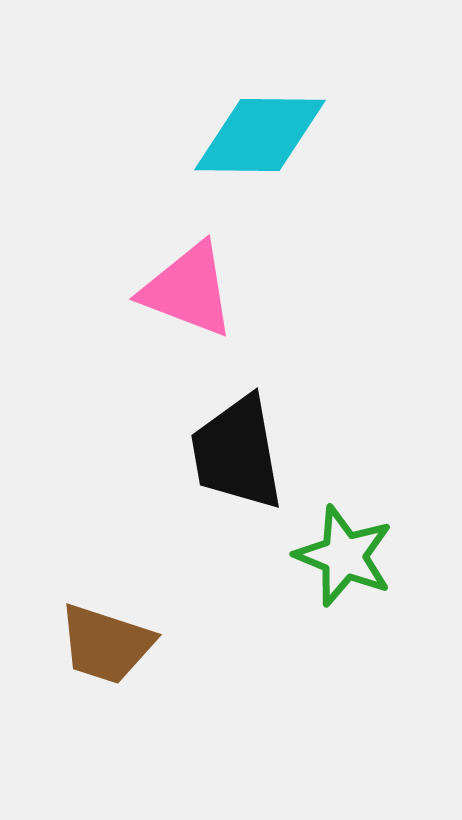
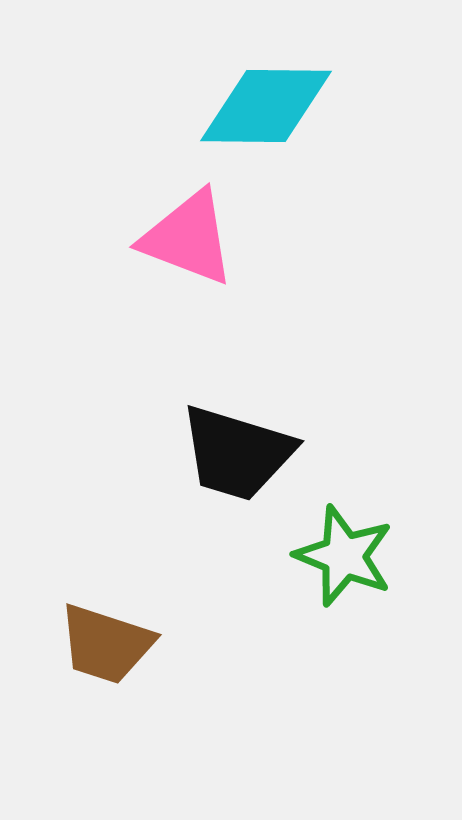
cyan diamond: moved 6 px right, 29 px up
pink triangle: moved 52 px up
black trapezoid: rotated 63 degrees counterclockwise
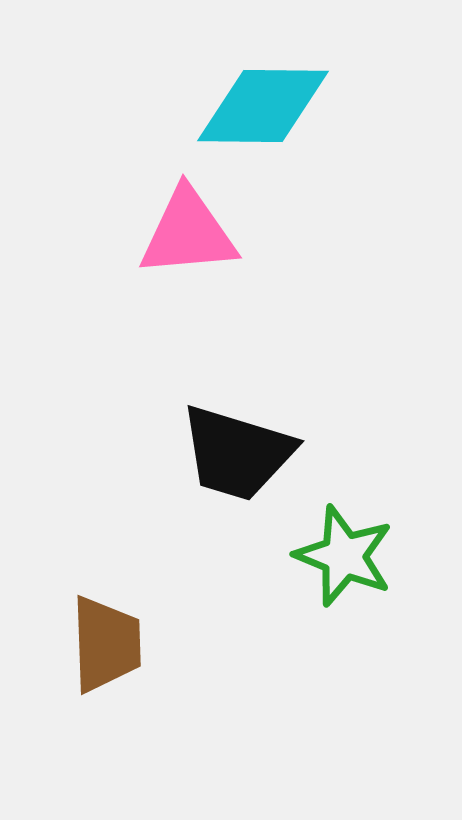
cyan diamond: moved 3 px left
pink triangle: moved 5 px up; rotated 26 degrees counterclockwise
brown trapezoid: rotated 110 degrees counterclockwise
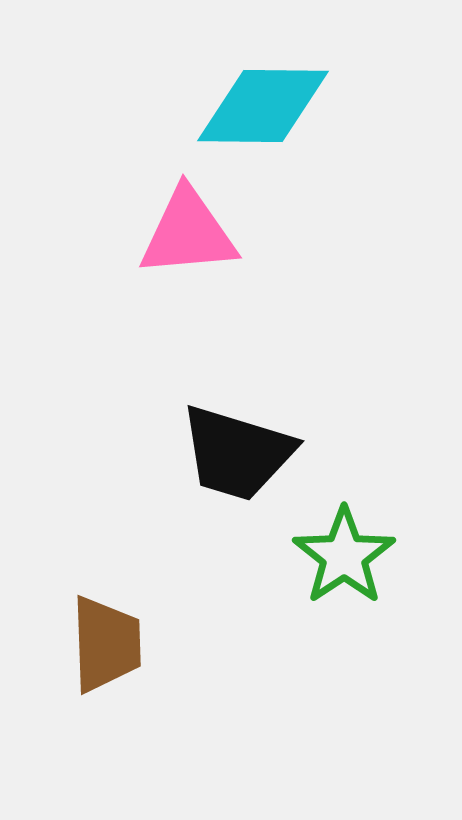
green star: rotated 16 degrees clockwise
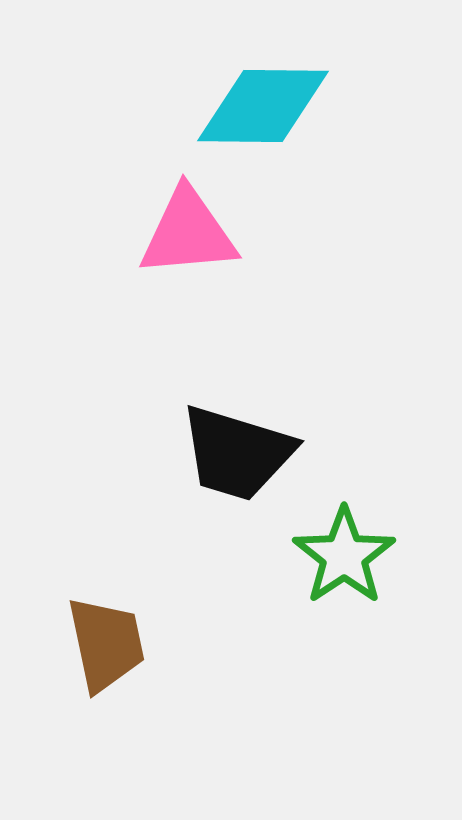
brown trapezoid: rotated 10 degrees counterclockwise
